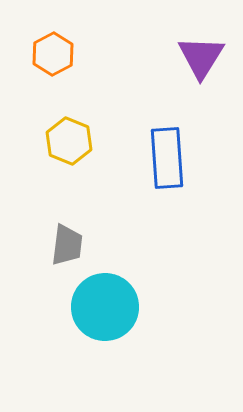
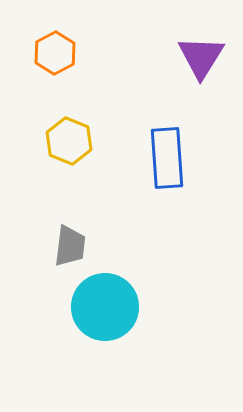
orange hexagon: moved 2 px right, 1 px up
gray trapezoid: moved 3 px right, 1 px down
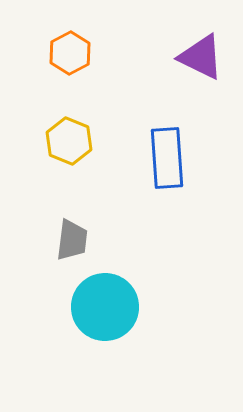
orange hexagon: moved 15 px right
purple triangle: rotated 36 degrees counterclockwise
gray trapezoid: moved 2 px right, 6 px up
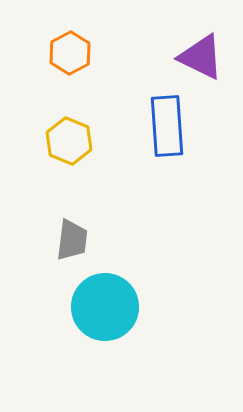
blue rectangle: moved 32 px up
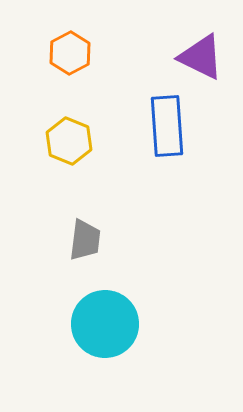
gray trapezoid: moved 13 px right
cyan circle: moved 17 px down
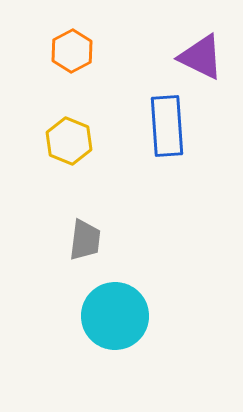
orange hexagon: moved 2 px right, 2 px up
cyan circle: moved 10 px right, 8 px up
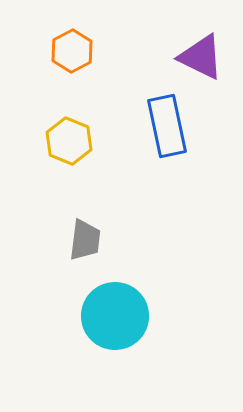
blue rectangle: rotated 8 degrees counterclockwise
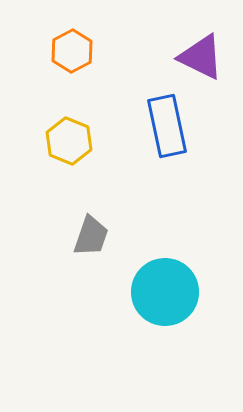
gray trapezoid: moved 6 px right, 4 px up; rotated 12 degrees clockwise
cyan circle: moved 50 px right, 24 px up
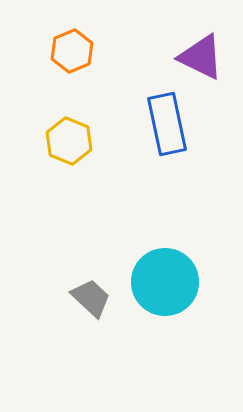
orange hexagon: rotated 6 degrees clockwise
blue rectangle: moved 2 px up
gray trapezoid: moved 62 px down; rotated 66 degrees counterclockwise
cyan circle: moved 10 px up
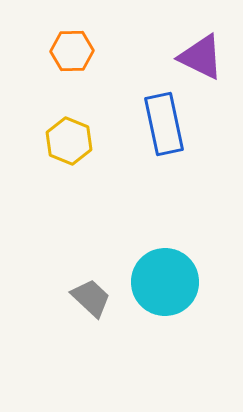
orange hexagon: rotated 21 degrees clockwise
blue rectangle: moved 3 px left
